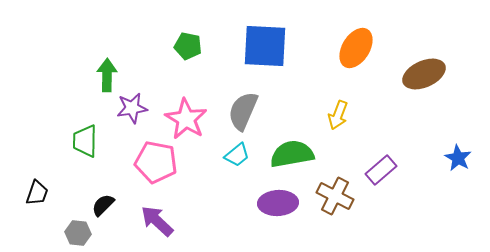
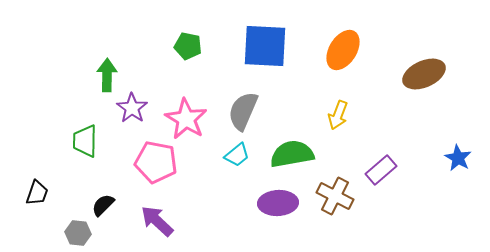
orange ellipse: moved 13 px left, 2 px down
purple star: rotated 28 degrees counterclockwise
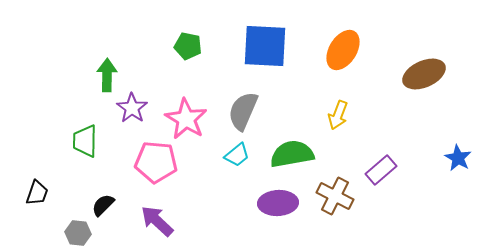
pink pentagon: rotated 6 degrees counterclockwise
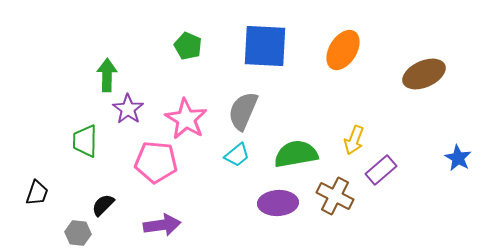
green pentagon: rotated 12 degrees clockwise
purple star: moved 4 px left, 1 px down
yellow arrow: moved 16 px right, 25 px down
green semicircle: moved 4 px right
purple arrow: moved 5 px right, 4 px down; rotated 129 degrees clockwise
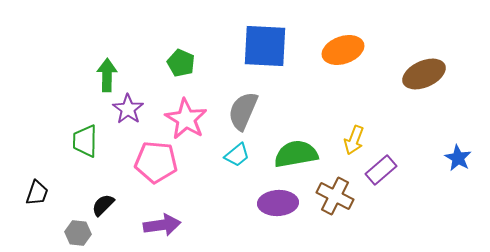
green pentagon: moved 7 px left, 17 px down
orange ellipse: rotated 39 degrees clockwise
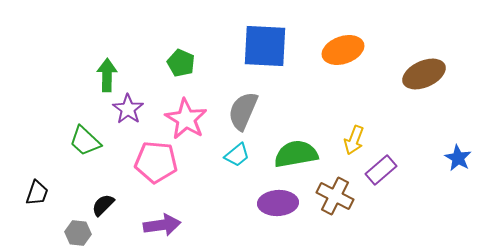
green trapezoid: rotated 48 degrees counterclockwise
